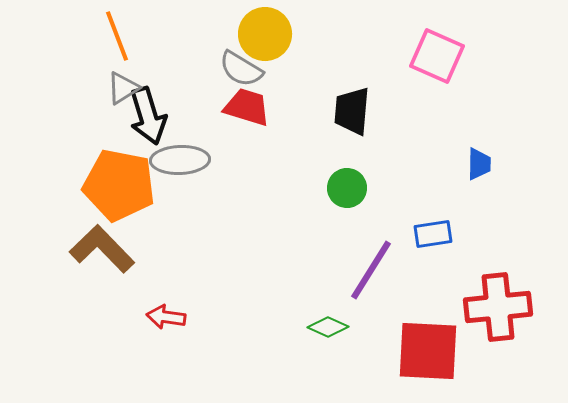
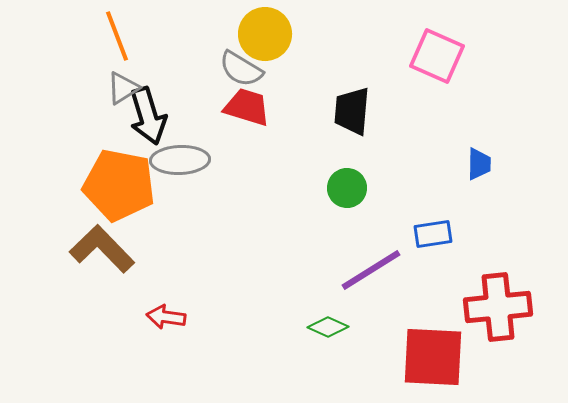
purple line: rotated 26 degrees clockwise
red square: moved 5 px right, 6 px down
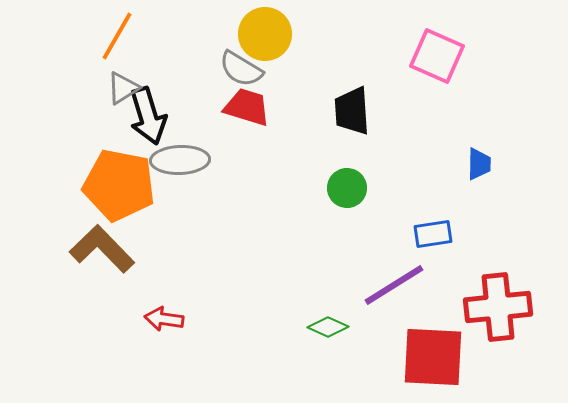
orange line: rotated 51 degrees clockwise
black trapezoid: rotated 9 degrees counterclockwise
purple line: moved 23 px right, 15 px down
red arrow: moved 2 px left, 2 px down
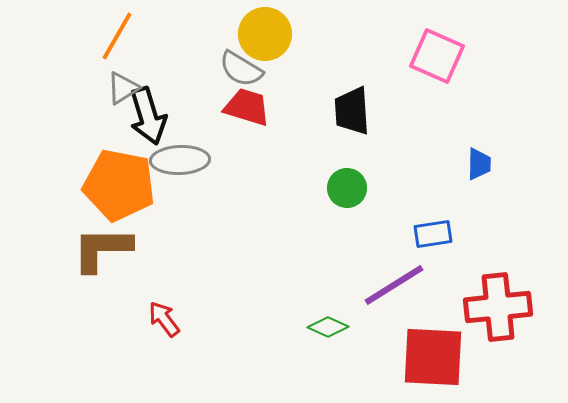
brown L-shape: rotated 46 degrees counterclockwise
red arrow: rotated 45 degrees clockwise
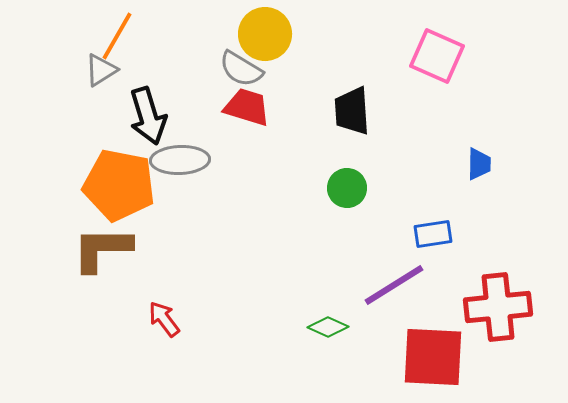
gray triangle: moved 22 px left, 18 px up
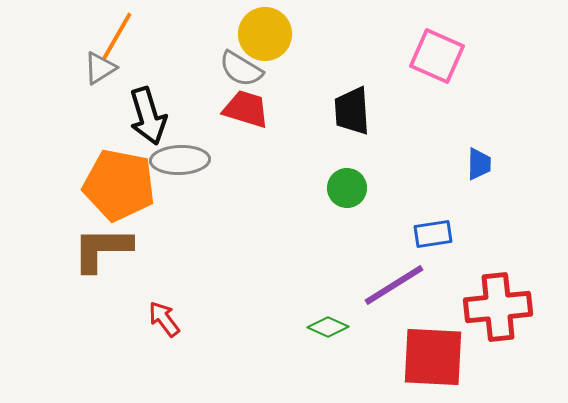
gray triangle: moved 1 px left, 2 px up
red trapezoid: moved 1 px left, 2 px down
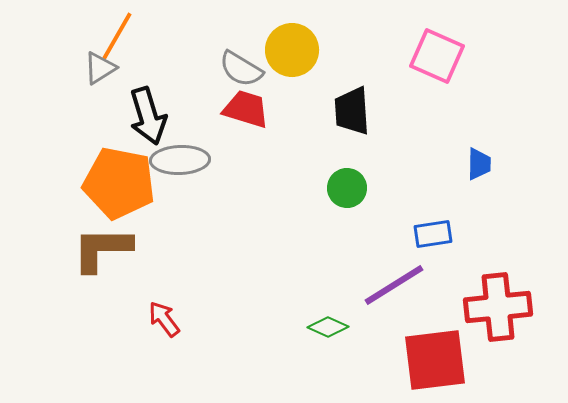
yellow circle: moved 27 px right, 16 px down
orange pentagon: moved 2 px up
red square: moved 2 px right, 3 px down; rotated 10 degrees counterclockwise
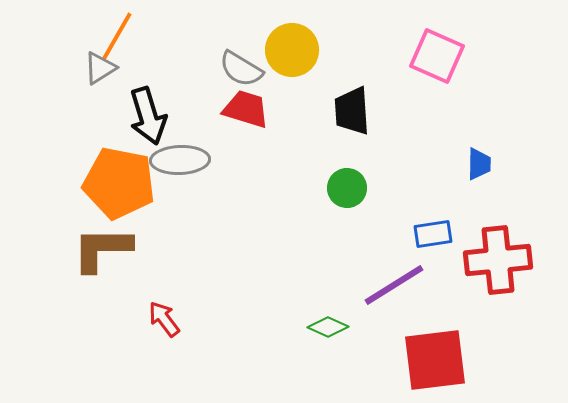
red cross: moved 47 px up
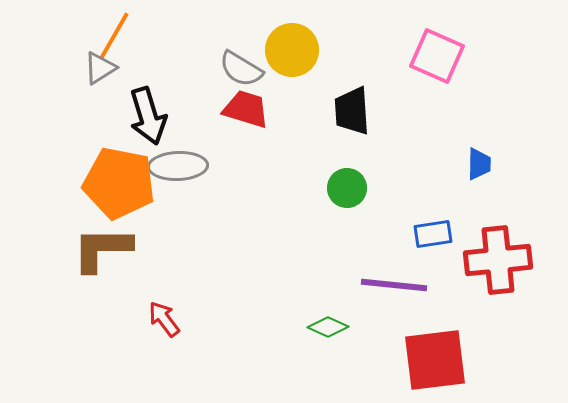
orange line: moved 3 px left
gray ellipse: moved 2 px left, 6 px down
purple line: rotated 38 degrees clockwise
